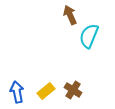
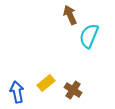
yellow rectangle: moved 8 px up
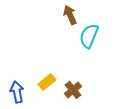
yellow rectangle: moved 1 px right, 1 px up
brown cross: rotated 18 degrees clockwise
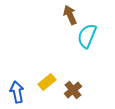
cyan semicircle: moved 2 px left
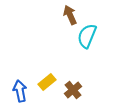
blue arrow: moved 3 px right, 1 px up
